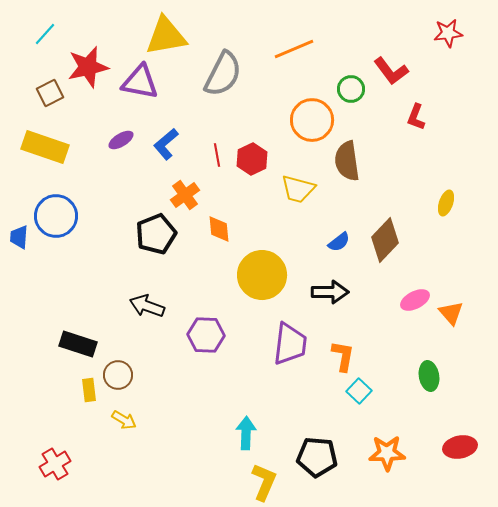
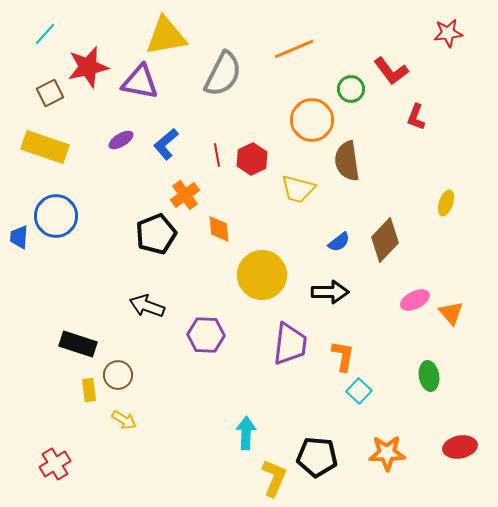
yellow L-shape at (264, 482): moved 10 px right, 4 px up
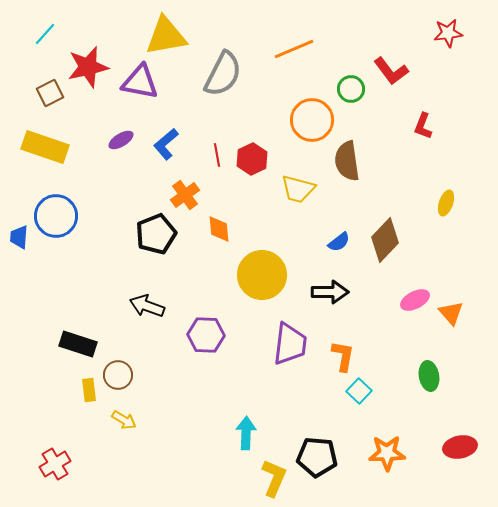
red L-shape at (416, 117): moved 7 px right, 9 px down
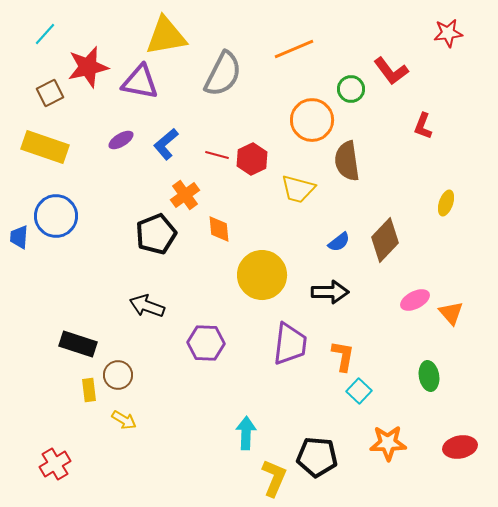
red line at (217, 155): rotated 65 degrees counterclockwise
purple hexagon at (206, 335): moved 8 px down
orange star at (387, 453): moved 1 px right, 10 px up
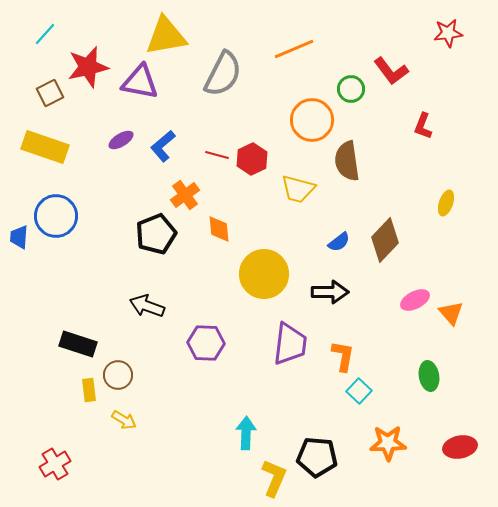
blue L-shape at (166, 144): moved 3 px left, 2 px down
yellow circle at (262, 275): moved 2 px right, 1 px up
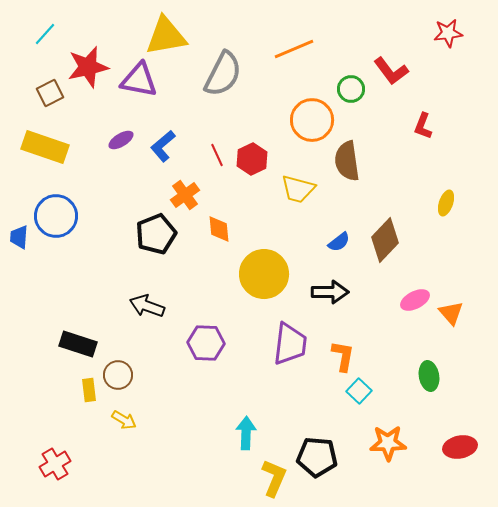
purple triangle at (140, 82): moved 1 px left, 2 px up
red line at (217, 155): rotated 50 degrees clockwise
